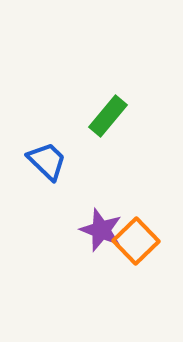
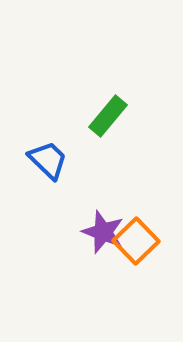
blue trapezoid: moved 1 px right, 1 px up
purple star: moved 2 px right, 2 px down
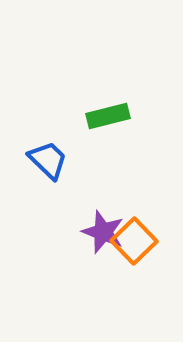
green rectangle: rotated 36 degrees clockwise
orange square: moved 2 px left
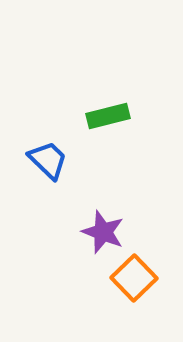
orange square: moved 37 px down
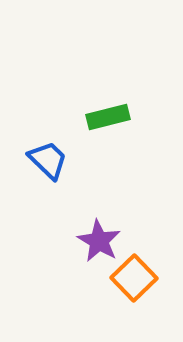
green rectangle: moved 1 px down
purple star: moved 4 px left, 9 px down; rotated 9 degrees clockwise
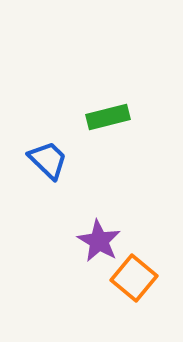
orange square: rotated 6 degrees counterclockwise
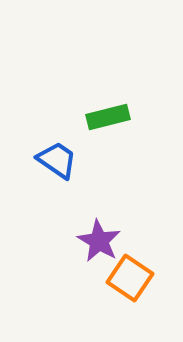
blue trapezoid: moved 9 px right; rotated 9 degrees counterclockwise
orange square: moved 4 px left; rotated 6 degrees counterclockwise
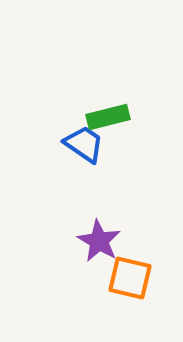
blue trapezoid: moved 27 px right, 16 px up
orange square: rotated 21 degrees counterclockwise
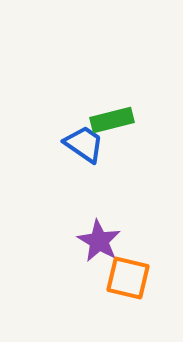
green rectangle: moved 4 px right, 3 px down
orange square: moved 2 px left
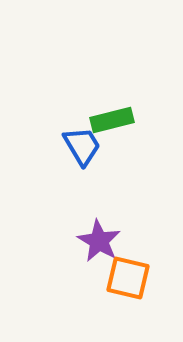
blue trapezoid: moved 2 px left, 2 px down; rotated 24 degrees clockwise
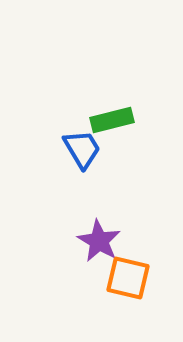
blue trapezoid: moved 3 px down
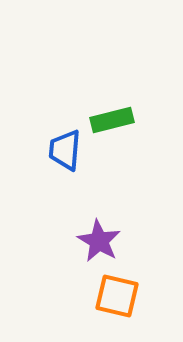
blue trapezoid: moved 17 px left, 1 px down; rotated 144 degrees counterclockwise
orange square: moved 11 px left, 18 px down
